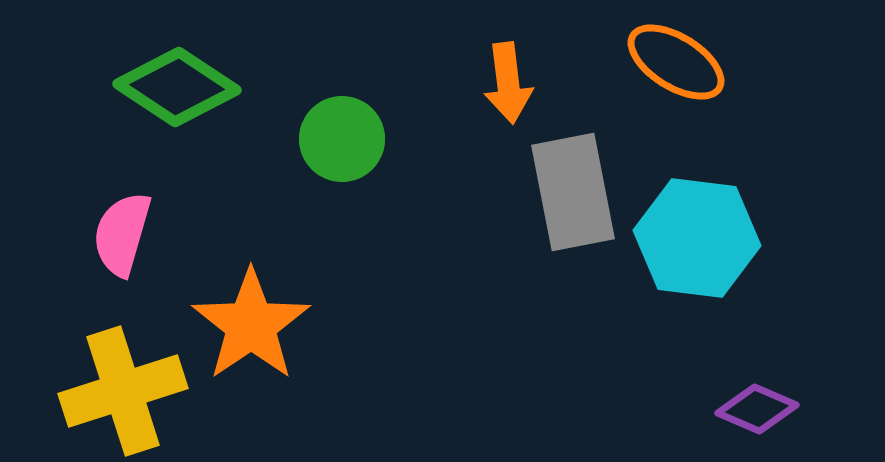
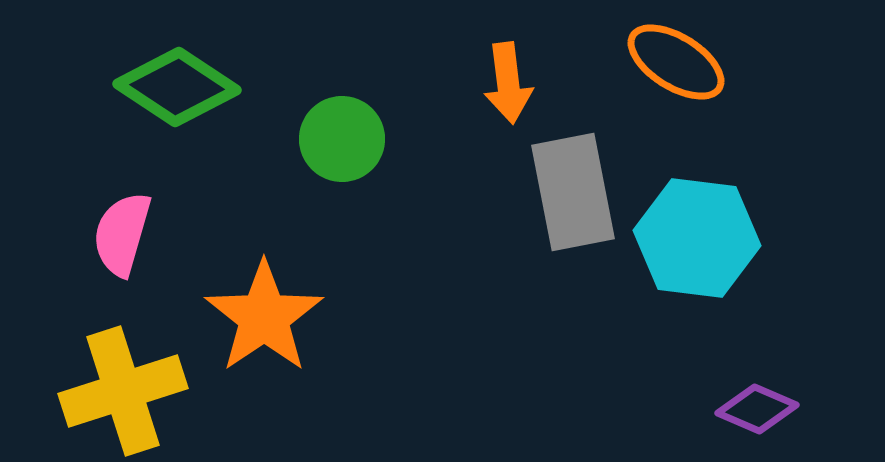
orange star: moved 13 px right, 8 px up
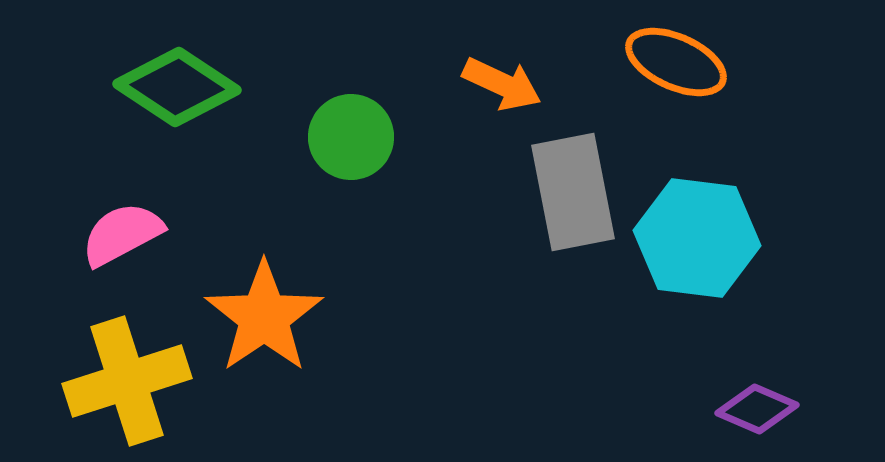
orange ellipse: rotated 8 degrees counterclockwise
orange arrow: moved 6 px left, 1 px down; rotated 58 degrees counterclockwise
green circle: moved 9 px right, 2 px up
pink semicircle: rotated 46 degrees clockwise
yellow cross: moved 4 px right, 10 px up
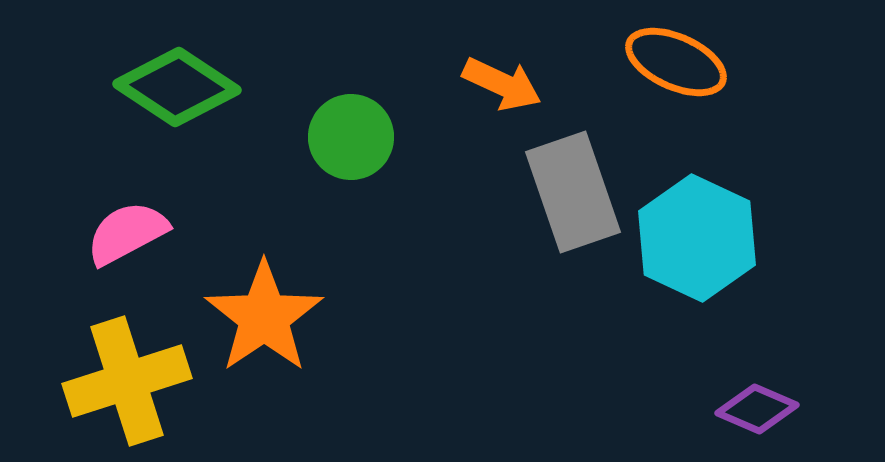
gray rectangle: rotated 8 degrees counterclockwise
pink semicircle: moved 5 px right, 1 px up
cyan hexagon: rotated 18 degrees clockwise
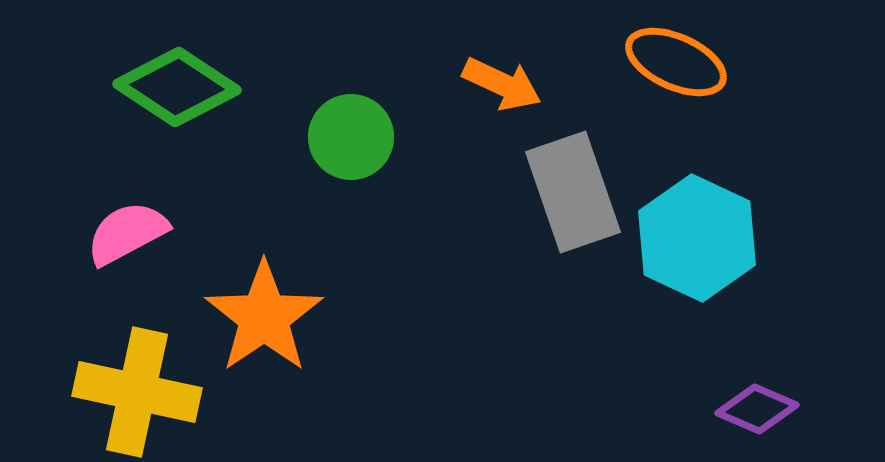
yellow cross: moved 10 px right, 11 px down; rotated 30 degrees clockwise
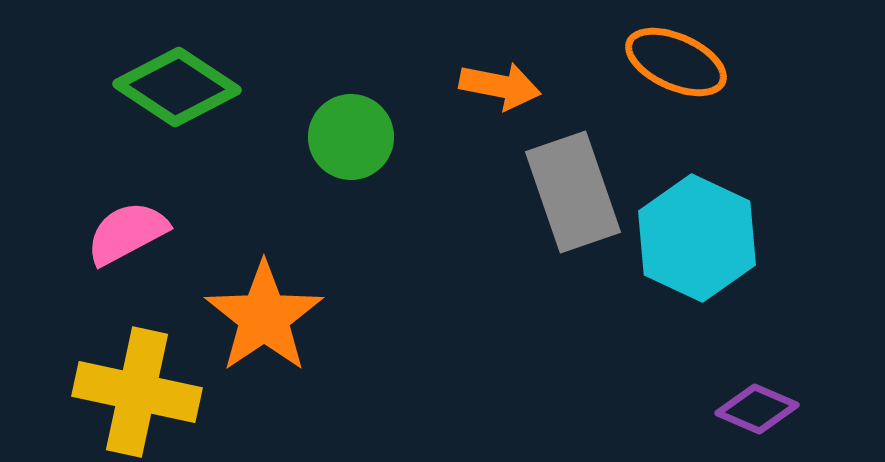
orange arrow: moved 2 px left, 2 px down; rotated 14 degrees counterclockwise
